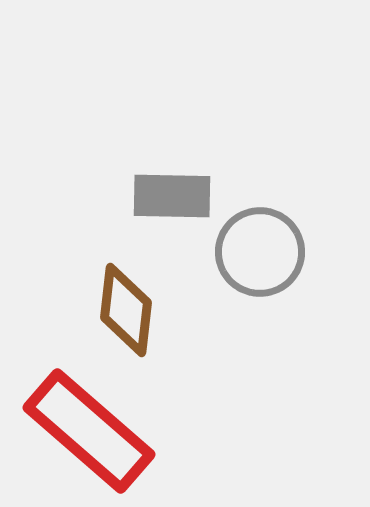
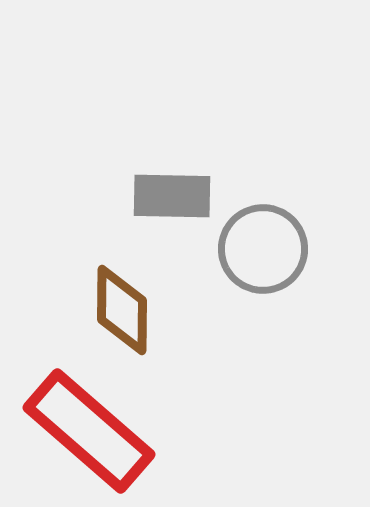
gray circle: moved 3 px right, 3 px up
brown diamond: moved 4 px left; rotated 6 degrees counterclockwise
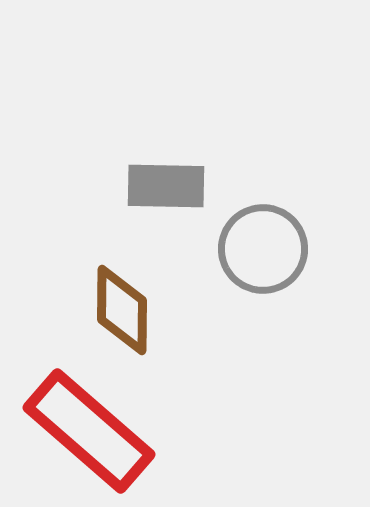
gray rectangle: moved 6 px left, 10 px up
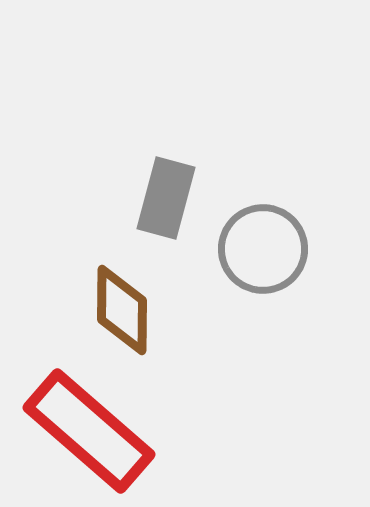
gray rectangle: moved 12 px down; rotated 76 degrees counterclockwise
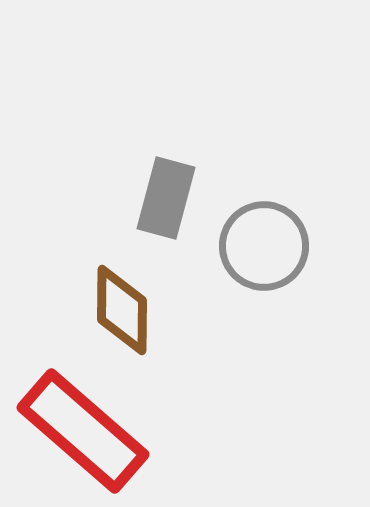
gray circle: moved 1 px right, 3 px up
red rectangle: moved 6 px left
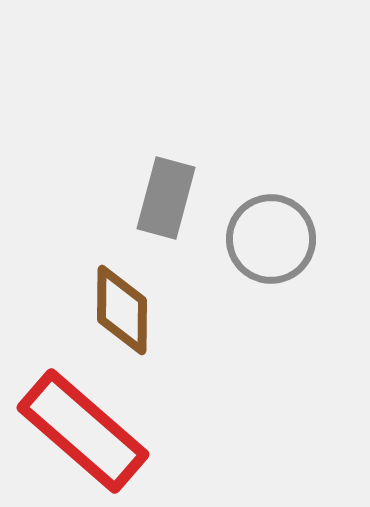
gray circle: moved 7 px right, 7 px up
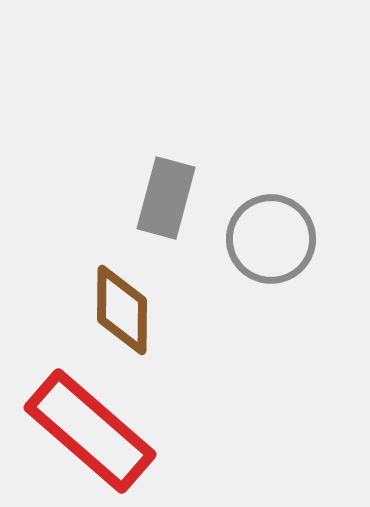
red rectangle: moved 7 px right
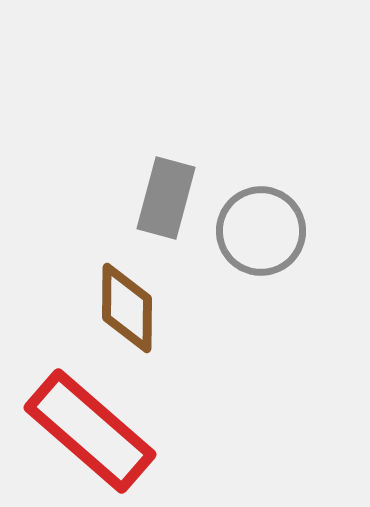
gray circle: moved 10 px left, 8 px up
brown diamond: moved 5 px right, 2 px up
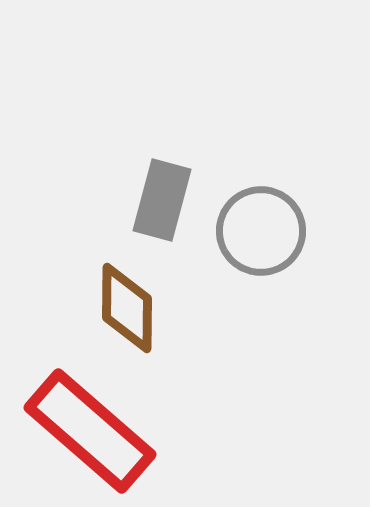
gray rectangle: moved 4 px left, 2 px down
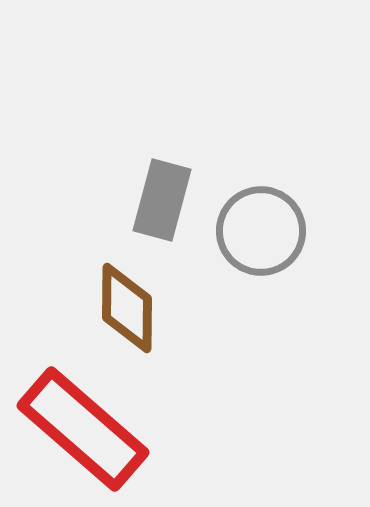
red rectangle: moved 7 px left, 2 px up
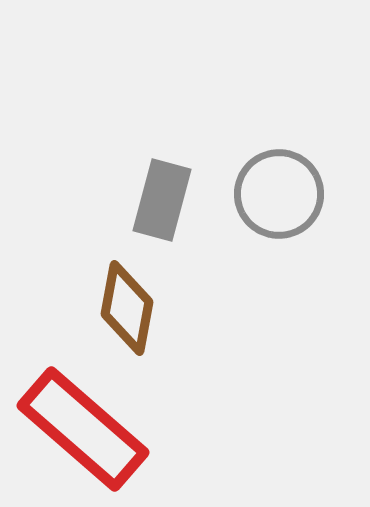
gray circle: moved 18 px right, 37 px up
brown diamond: rotated 10 degrees clockwise
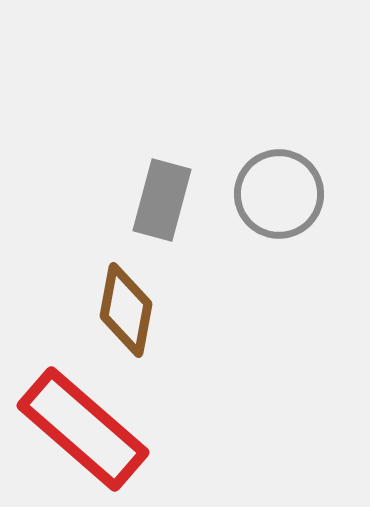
brown diamond: moved 1 px left, 2 px down
